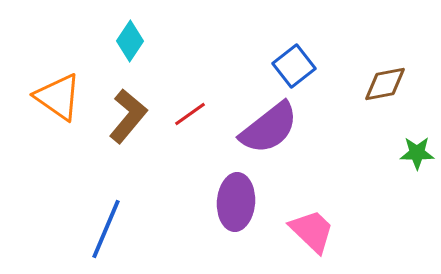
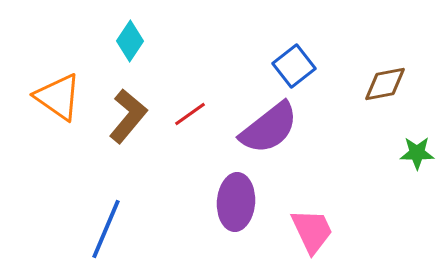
pink trapezoid: rotated 21 degrees clockwise
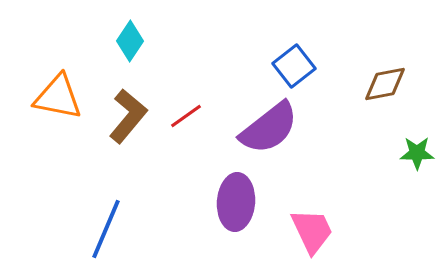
orange triangle: rotated 24 degrees counterclockwise
red line: moved 4 px left, 2 px down
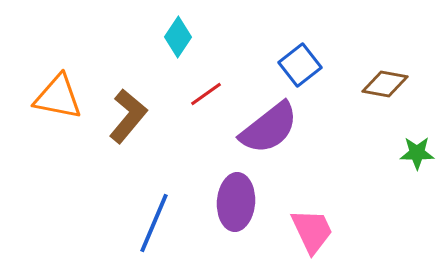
cyan diamond: moved 48 px right, 4 px up
blue square: moved 6 px right, 1 px up
brown diamond: rotated 21 degrees clockwise
red line: moved 20 px right, 22 px up
blue line: moved 48 px right, 6 px up
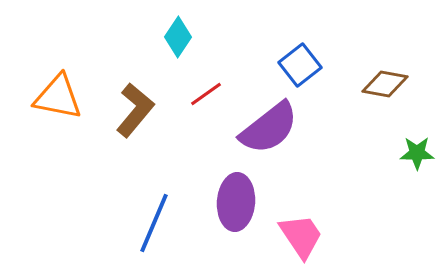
brown L-shape: moved 7 px right, 6 px up
pink trapezoid: moved 11 px left, 5 px down; rotated 9 degrees counterclockwise
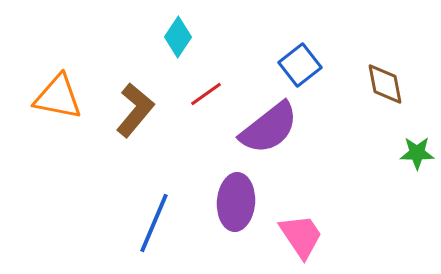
brown diamond: rotated 69 degrees clockwise
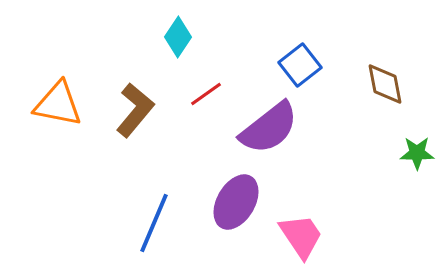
orange triangle: moved 7 px down
purple ellipse: rotated 26 degrees clockwise
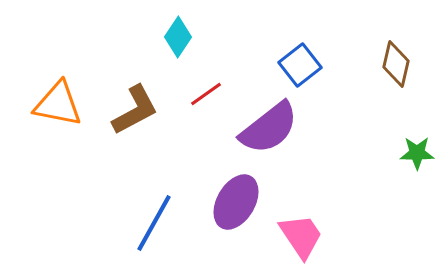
brown diamond: moved 11 px right, 20 px up; rotated 24 degrees clockwise
brown L-shape: rotated 22 degrees clockwise
blue line: rotated 6 degrees clockwise
